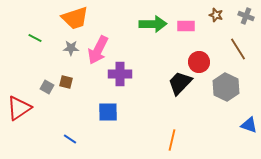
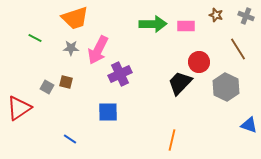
purple cross: rotated 25 degrees counterclockwise
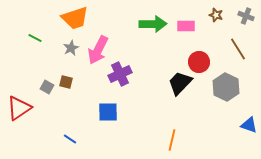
gray star: rotated 28 degrees counterclockwise
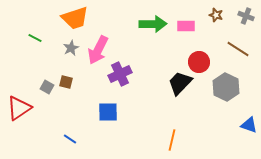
brown line: rotated 25 degrees counterclockwise
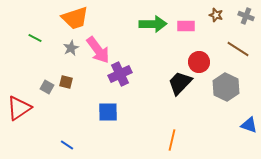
pink arrow: rotated 64 degrees counterclockwise
blue line: moved 3 px left, 6 px down
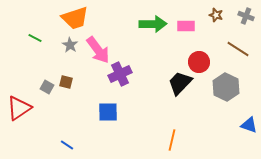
gray star: moved 1 px left, 3 px up; rotated 14 degrees counterclockwise
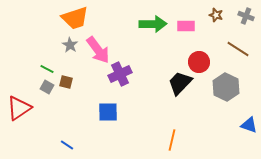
green line: moved 12 px right, 31 px down
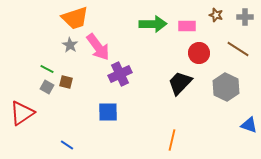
gray cross: moved 1 px left, 1 px down; rotated 21 degrees counterclockwise
pink rectangle: moved 1 px right
pink arrow: moved 3 px up
red circle: moved 9 px up
red triangle: moved 3 px right, 5 px down
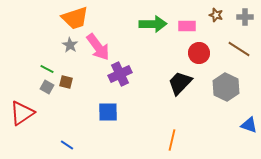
brown line: moved 1 px right
